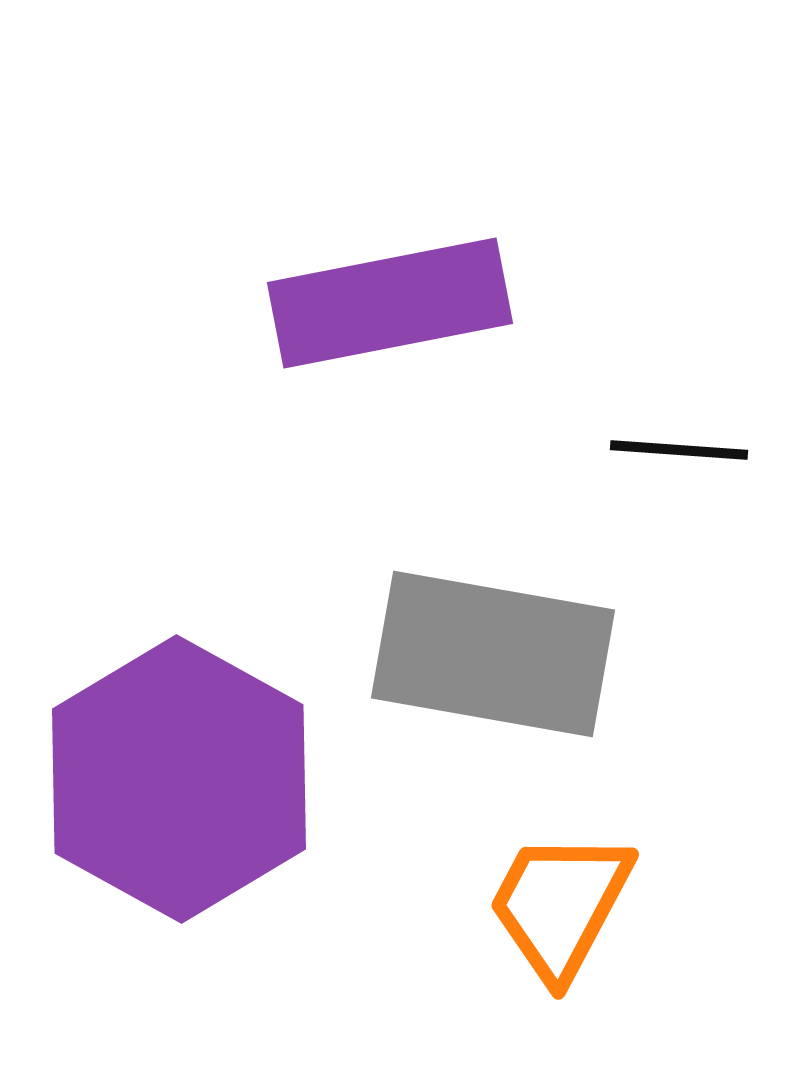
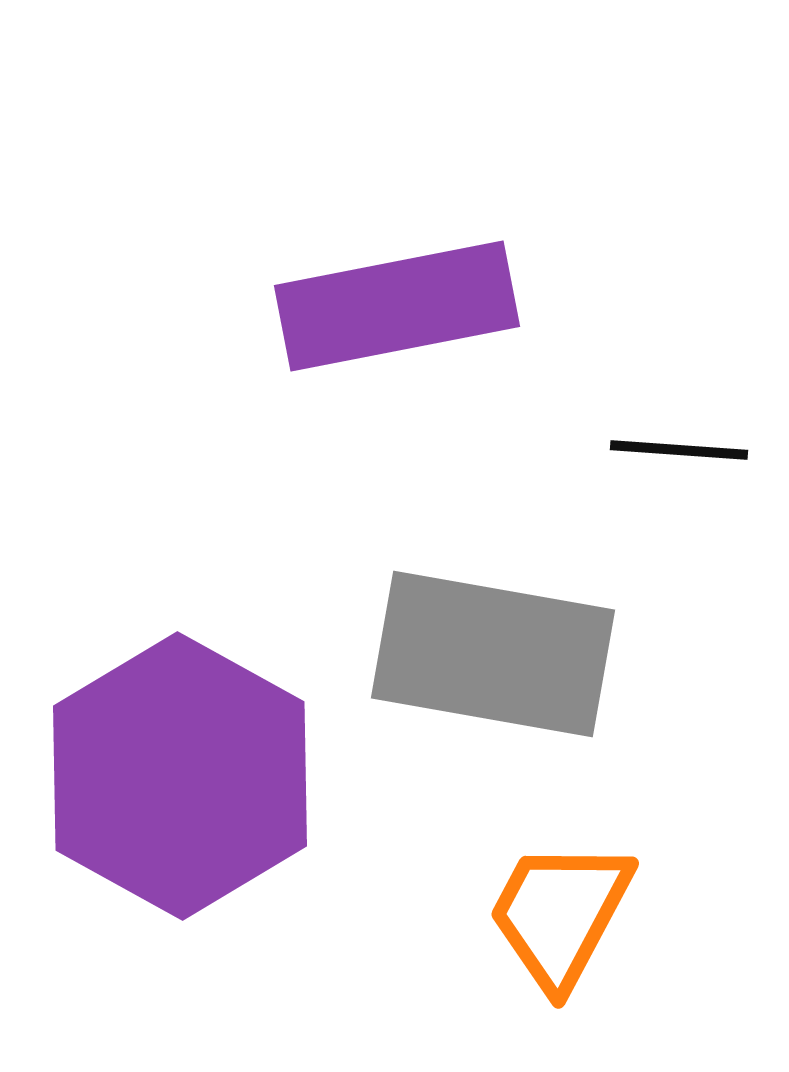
purple rectangle: moved 7 px right, 3 px down
purple hexagon: moved 1 px right, 3 px up
orange trapezoid: moved 9 px down
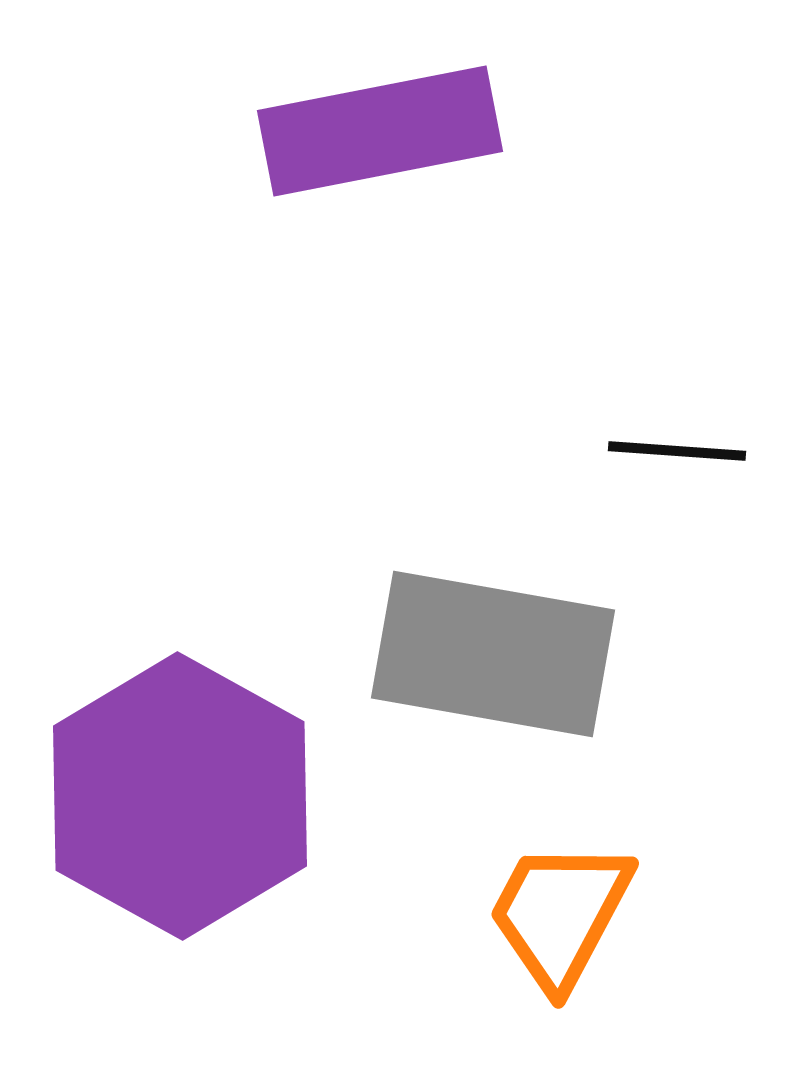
purple rectangle: moved 17 px left, 175 px up
black line: moved 2 px left, 1 px down
purple hexagon: moved 20 px down
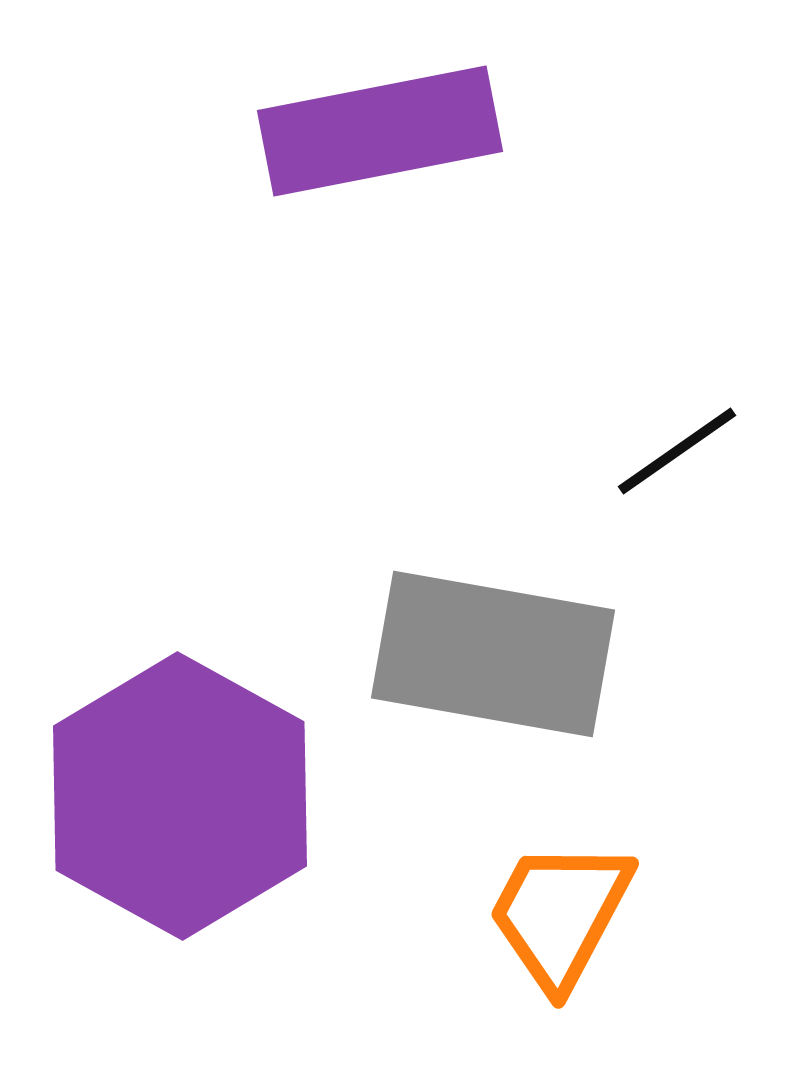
black line: rotated 39 degrees counterclockwise
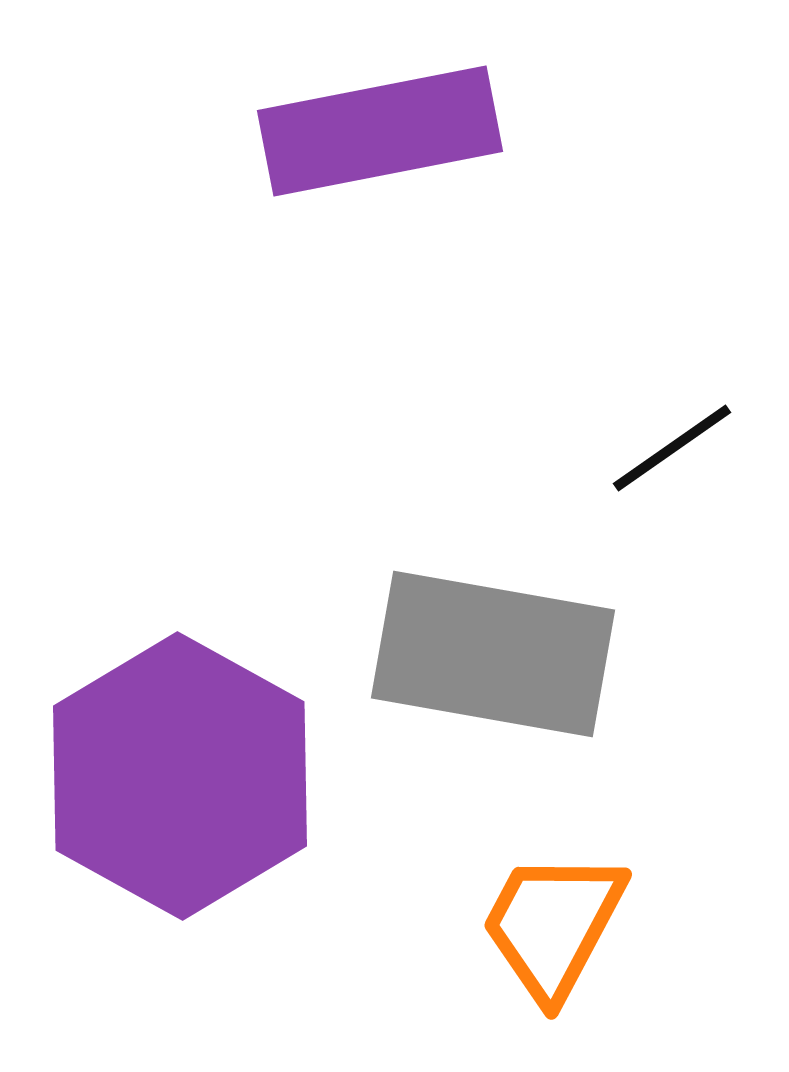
black line: moved 5 px left, 3 px up
purple hexagon: moved 20 px up
orange trapezoid: moved 7 px left, 11 px down
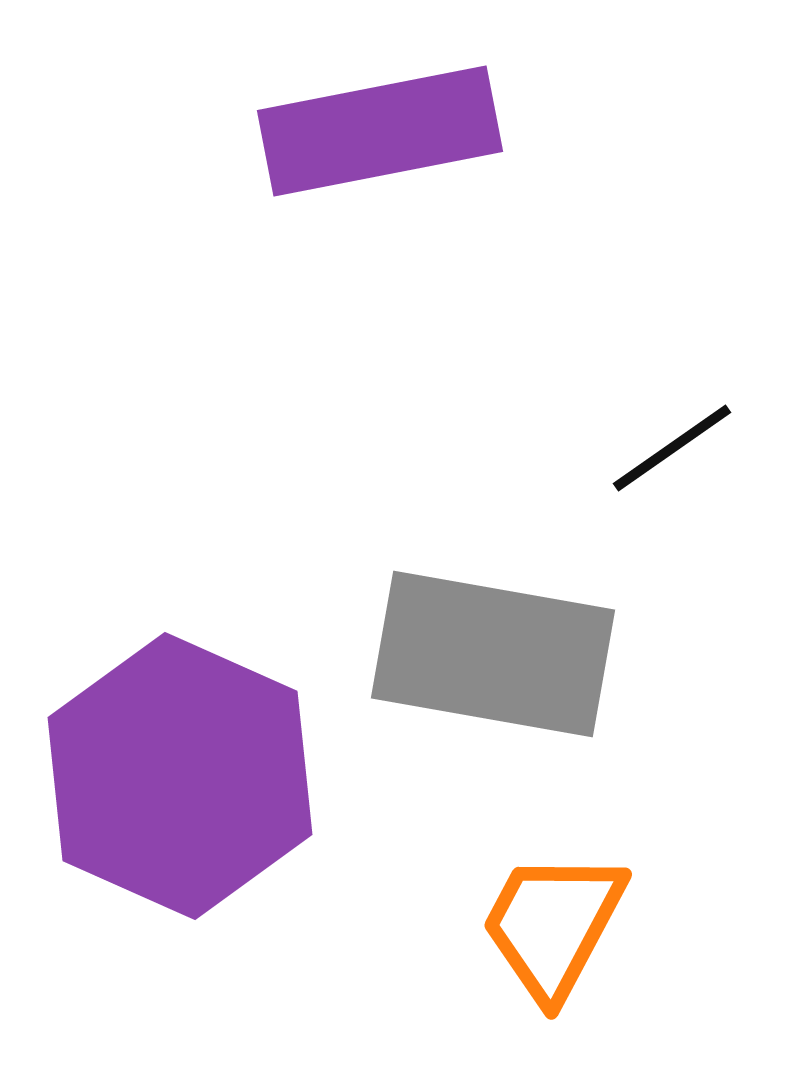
purple hexagon: rotated 5 degrees counterclockwise
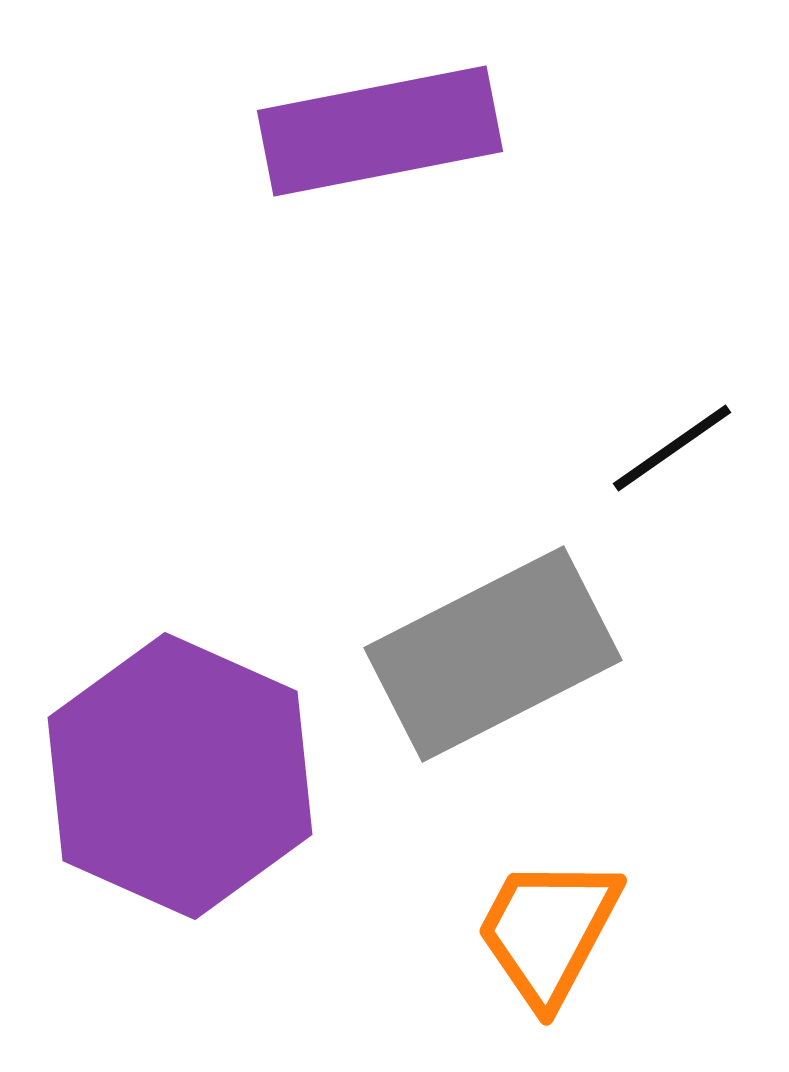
gray rectangle: rotated 37 degrees counterclockwise
orange trapezoid: moved 5 px left, 6 px down
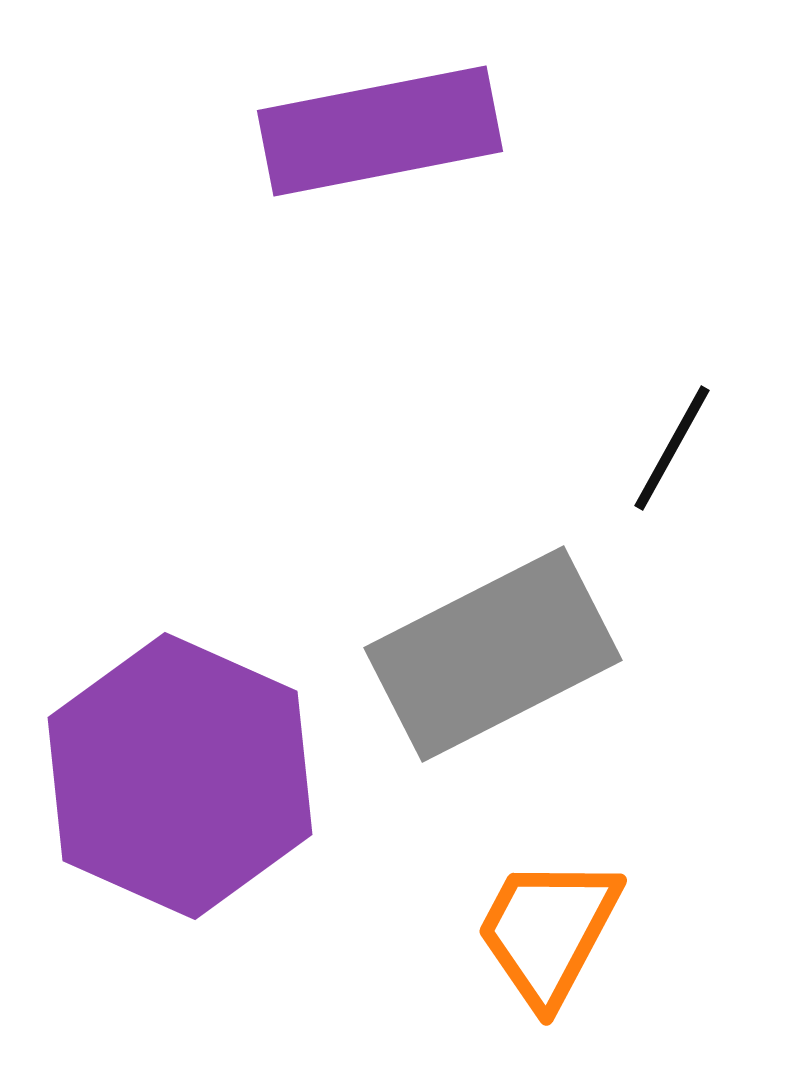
black line: rotated 26 degrees counterclockwise
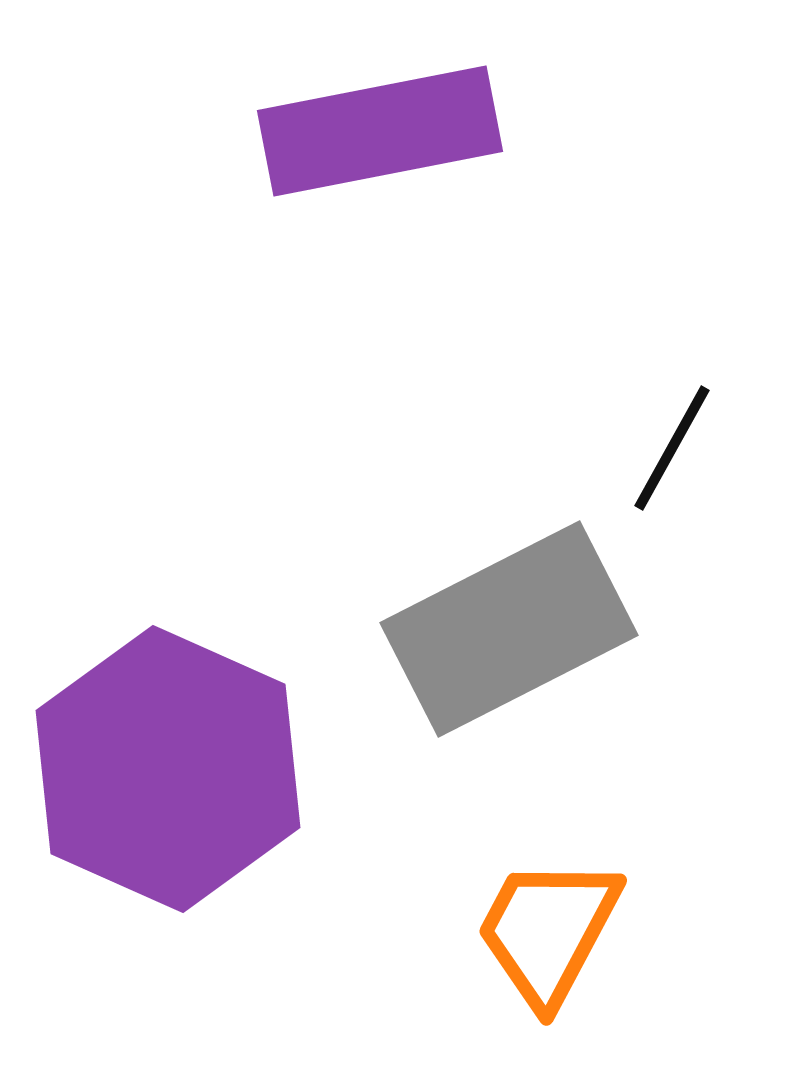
gray rectangle: moved 16 px right, 25 px up
purple hexagon: moved 12 px left, 7 px up
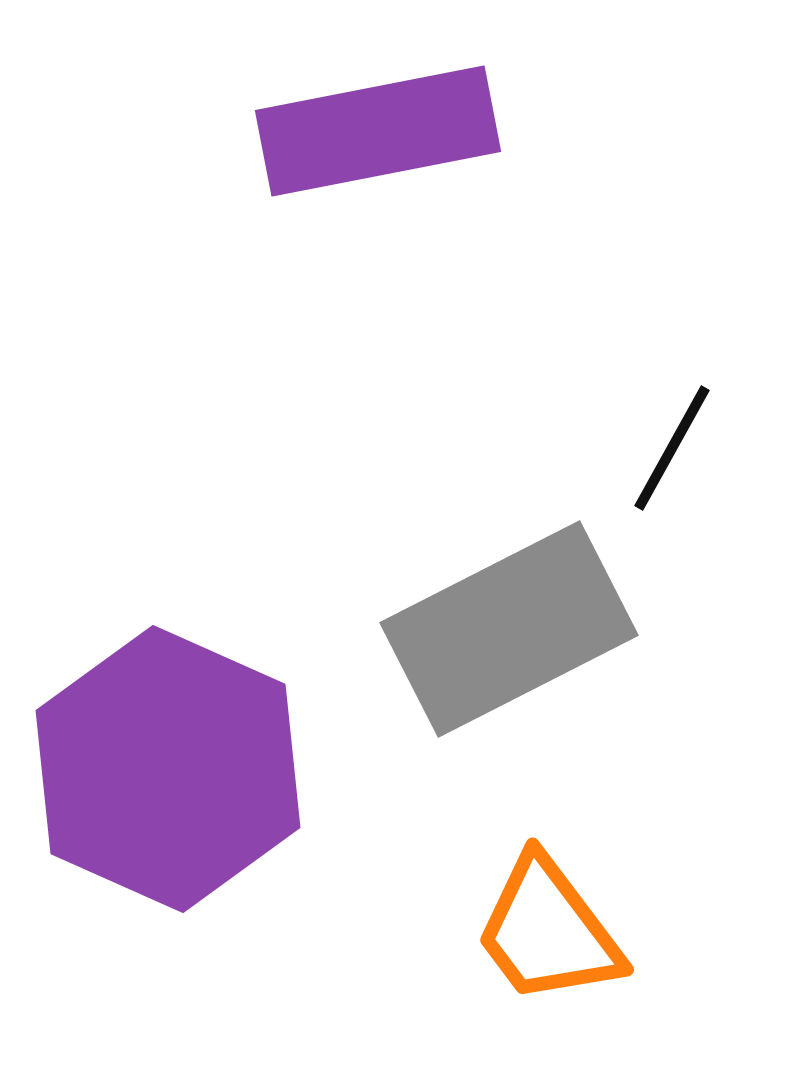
purple rectangle: moved 2 px left
orange trapezoid: rotated 65 degrees counterclockwise
